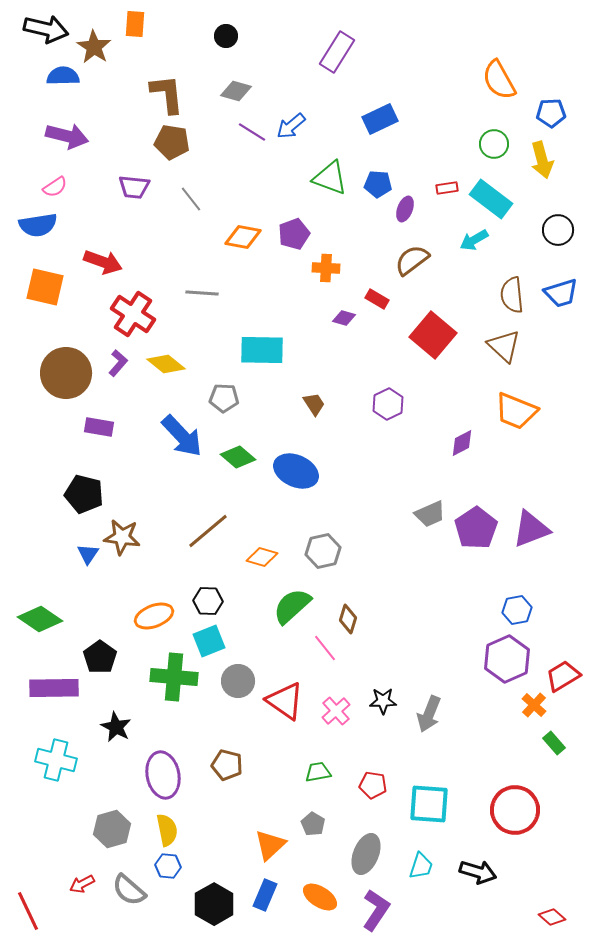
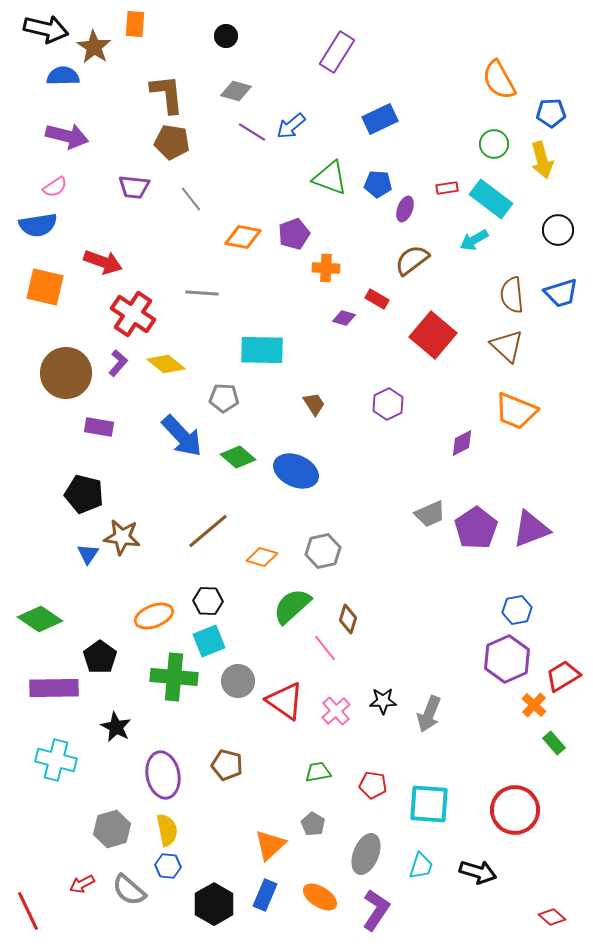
brown triangle at (504, 346): moved 3 px right
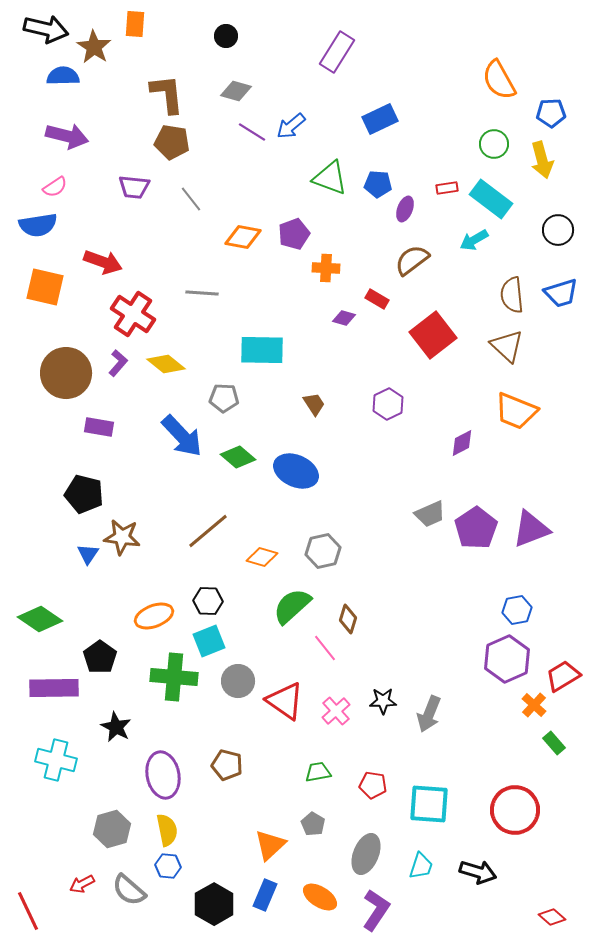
red square at (433, 335): rotated 12 degrees clockwise
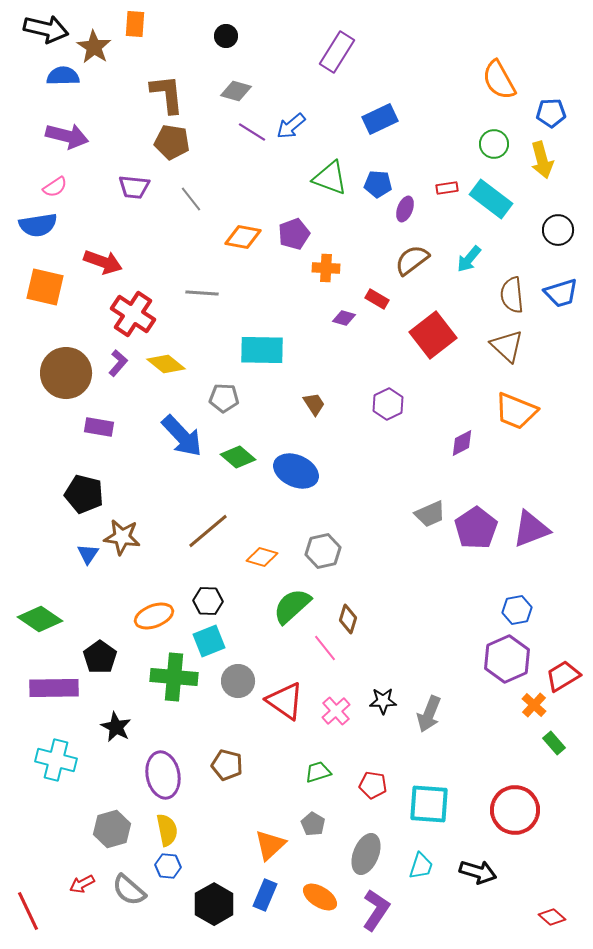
cyan arrow at (474, 240): moved 5 px left, 19 px down; rotated 20 degrees counterclockwise
green trapezoid at (318, 772): rotated 8 degrees counterclockwise
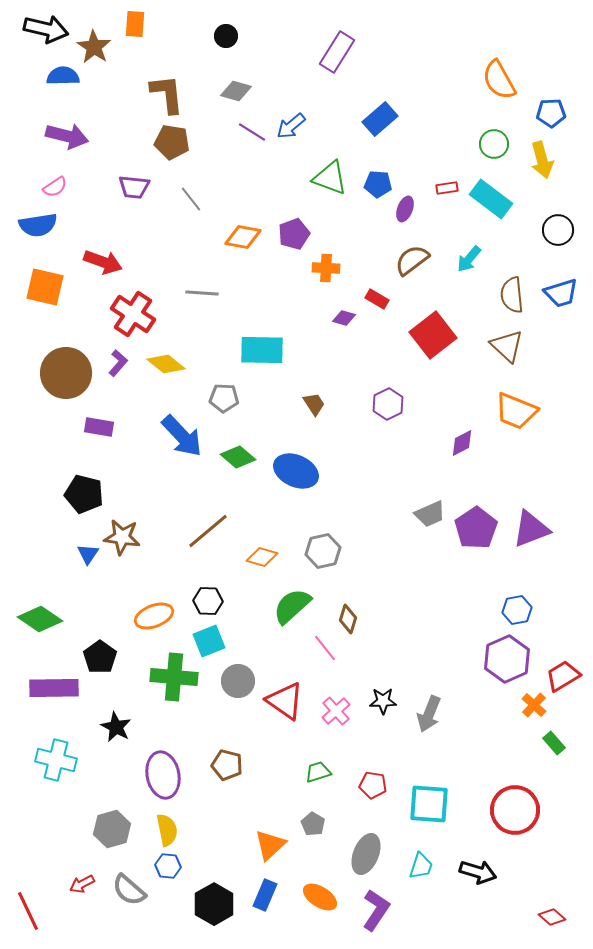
blue rectangle at (380, 119): rotated 16 degrees counterclockwise
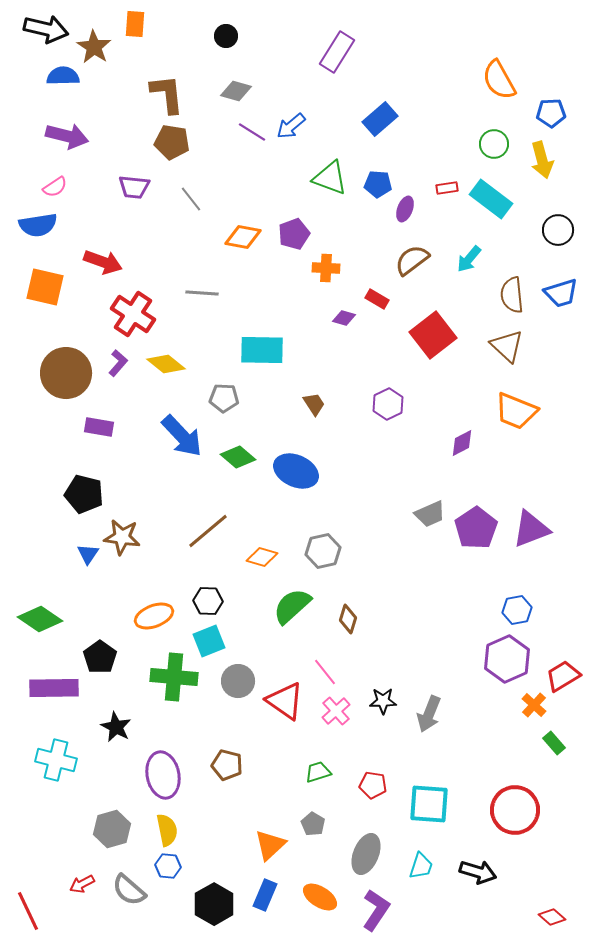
pink line at (325, 648): moved 24 px down
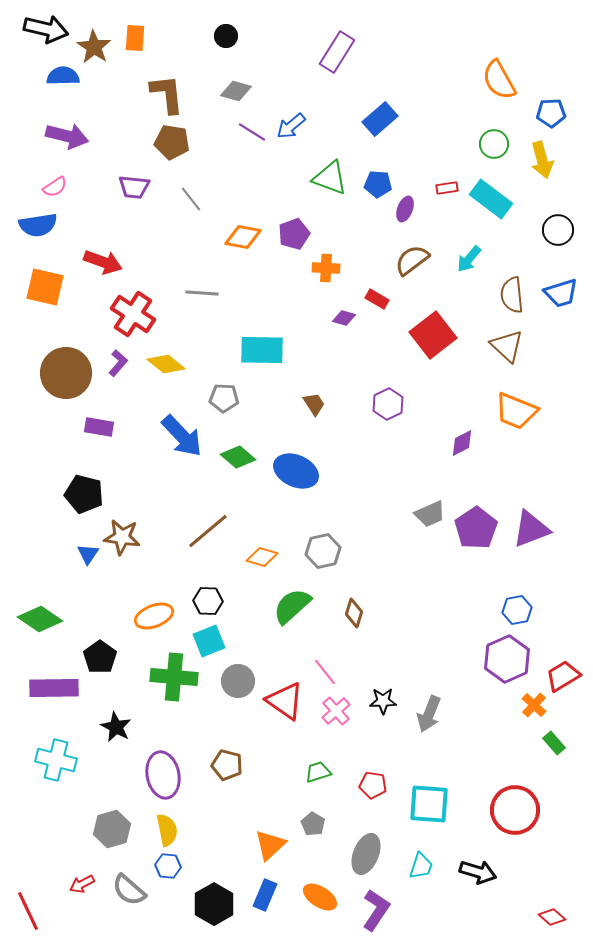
orange rectangle at (135, 24): moved 14 px down
brown diamond at (348, 619): moved 6 px right, 6 px up
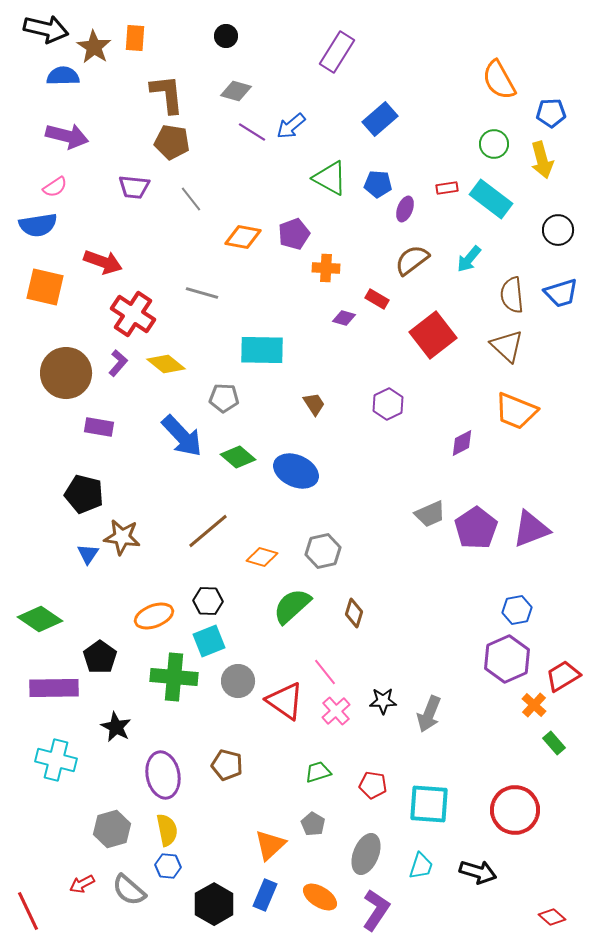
green triangle at (330, 178): rotated 9 degrees clockwise
gray line at (202, 293): rotated 12 degrees clockwise
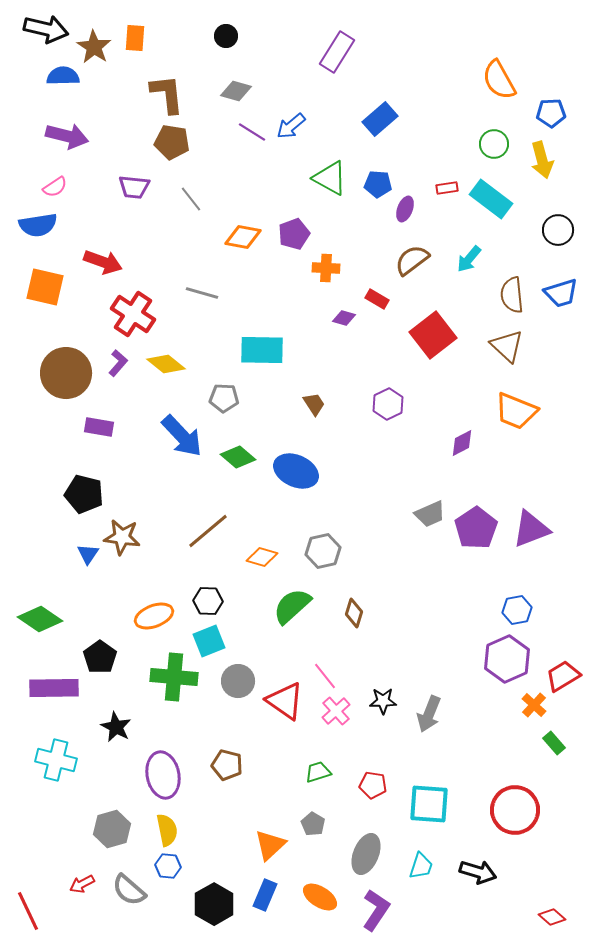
pink line at (325, 672): moved 4 px down
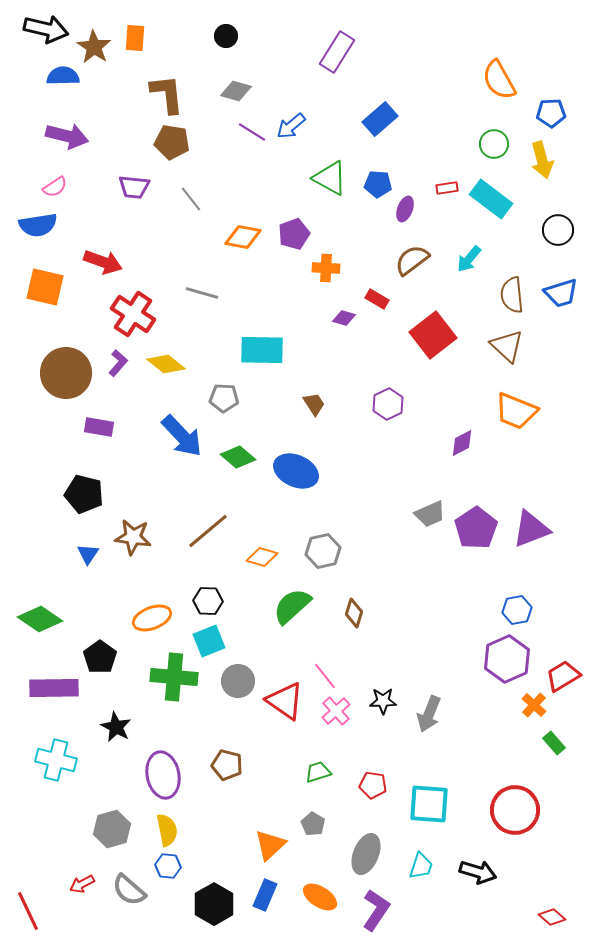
brown star at (122, 537): moved 11 px right
orange ellipse at (154, 616): moved 2 px left, 2 px down
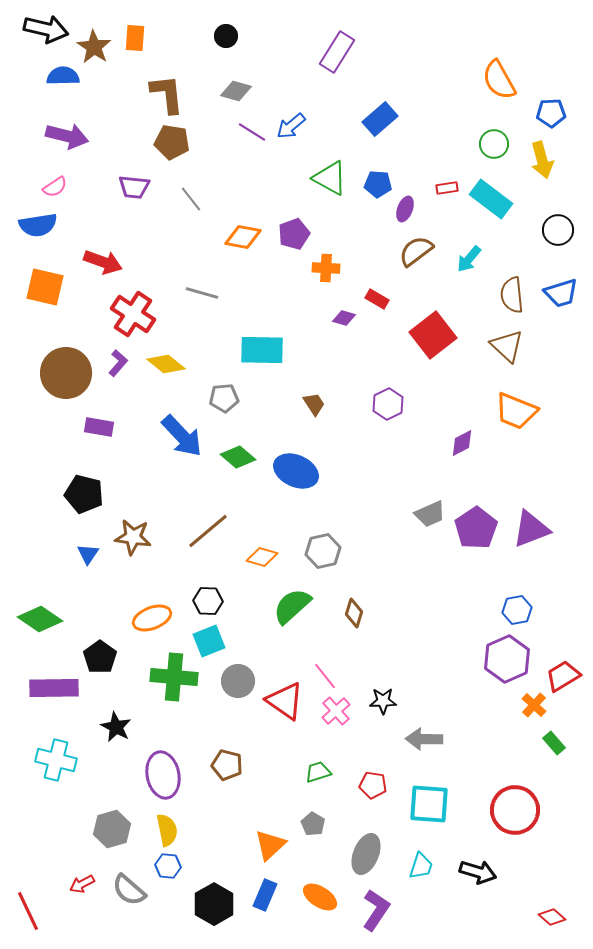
brown semicircle at (412, 260): moved 4 px right, 9 px up
gray pentagon at (224, 398): rotated 8 degrees counterclockwise
gray arrow at (429, 714): moved 5 px left, 25 px down; rotated 69 degrees clockwise
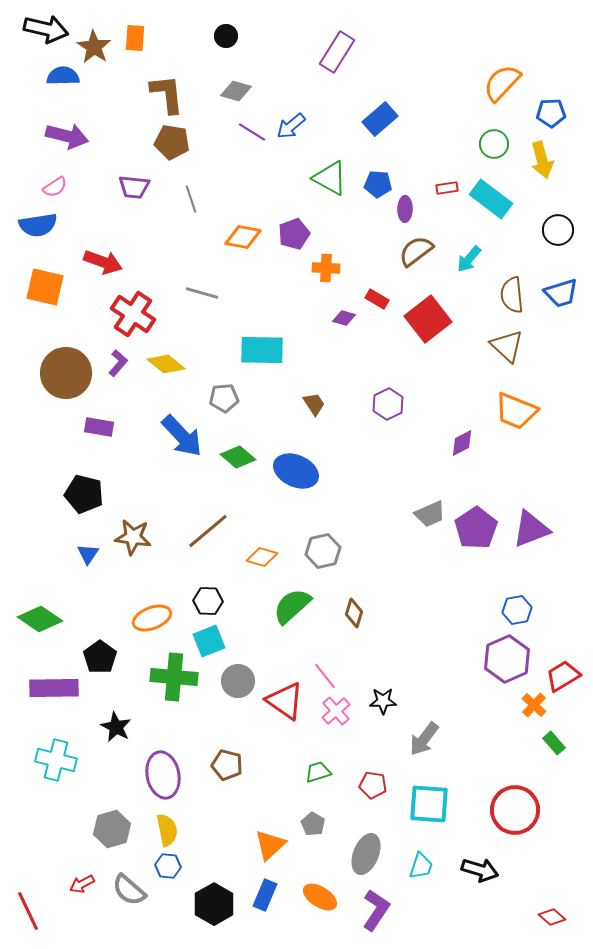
orange semicircle at (499, 80): moved 3 px right, 3 px down; rotated 72 degrees clockwise
gray line at (191, 199): rotated 20 degrees clockwise
purple ellipse at (405, 209): rotated 20 degrees counterclockwise
red square at (433, 335): moved 5 px left, 16 px up
gray arrow at (424, 739): rotated 54 degrees counterclockwise
black arrow at (478, 872): moved 2 px right, 2 px up
